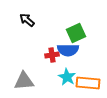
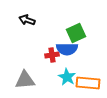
black arrow: rotated 21 degrees counterclockwise
blue semicircle: moved 1 px left, 1 px up
gray triangle: moved 1 px right, 1 px up
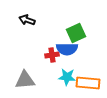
cyan star: rotated 24 degrees counterclockwise
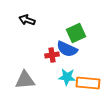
blue semicircle: rotated 25 degrees clockwise
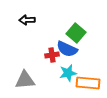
black arrow: rotated 21 degrees counterclockwise
green square: rotated 24 degrees counterclockwise
cyan star: moved 1 px right, 4 px up; rotated 18 degrees counterclockwise
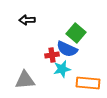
cyan star: moved 6 px left, 4 px up
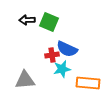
green square: moved 27 px left, 11 px up; rotated 18 degrees counterclockwise
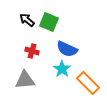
black arrow: rotated 42 degrees clockwise
red cross: moved 20 px left, 4 px up; rotated 24 degrees clockwise
cyan star: rotated 24 degrees counterclockwise
orange rectangle: rotated 40 degrees clockwise
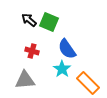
black arrow: moved 2 px right
blue semicircle: rotated 30 degrees clockwise
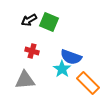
black arrow: rotated 70 degrees counterclockwise
blue semicircle: moved 4 px right, 8 px down; rotated 35 degrees counterclockwise
